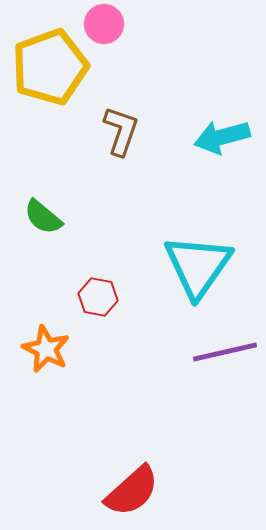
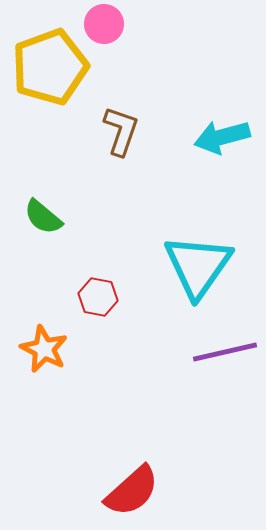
orange star: moved 2 px left
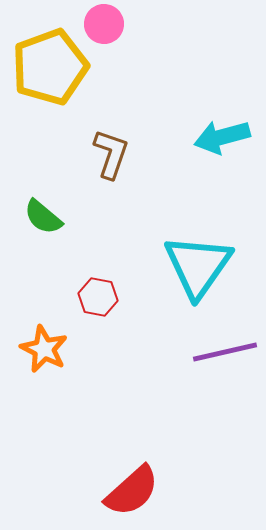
brown L-shape: moved 10 px left, 23 px down
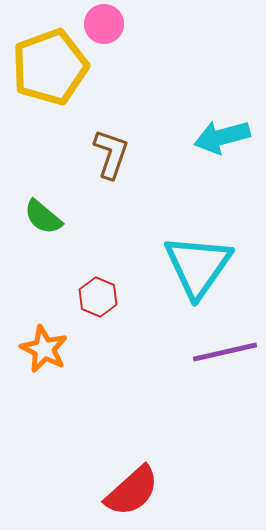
red hexagon: rotated 12 degrees clockwise
